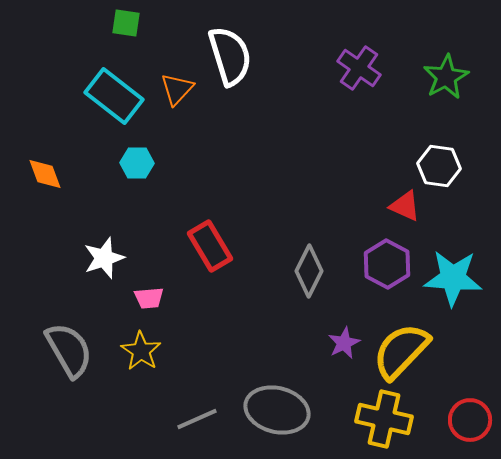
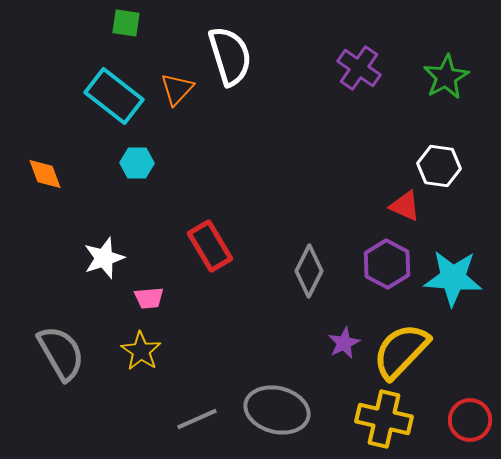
gray semicircle: moved 8 px left, 3 px down
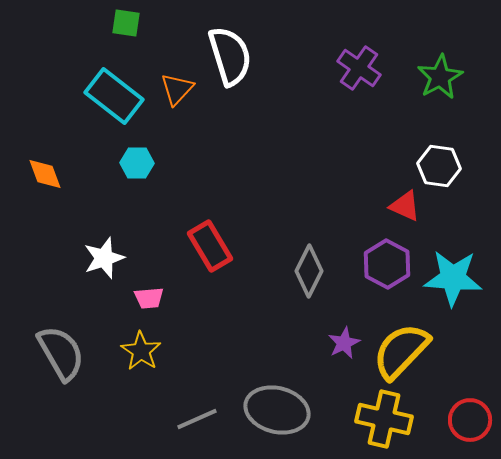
green star: moved 6 px left
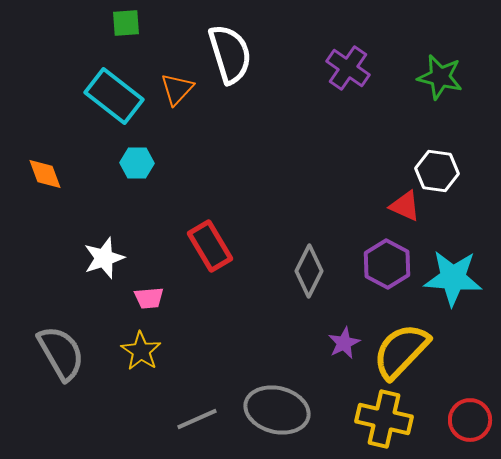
green square: rotated 12 degrees counterclockwise
white semicircle: moved 2 px up
purple cross: moved 11 px left
green star: rotated 30 degrees counterclockwise
white hexagon: moved 2 px left, 5 px down
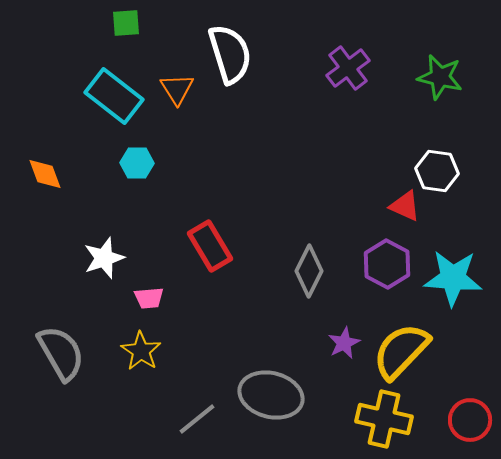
purple cross: rotated 18 degrees clockwise
orange triangle: rotated 15 degrees counterclockwise
gray ellipse: moved 6 px left, 15 px up
gray line: rotated 15 degrees counterclockwise
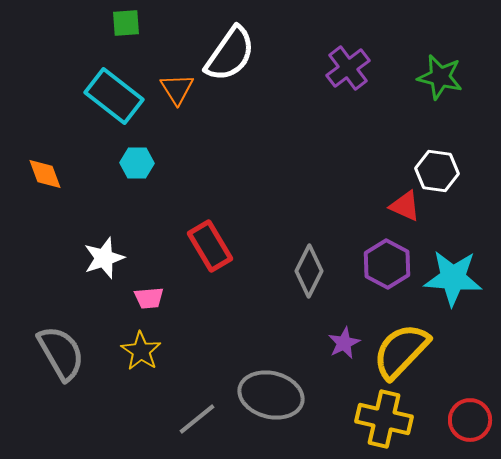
white semicircle: rotated 52 degrees clockwise
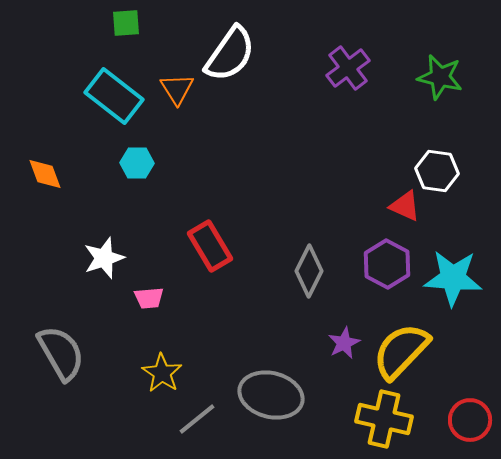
yellow star: moved 21 px right, 22 px down
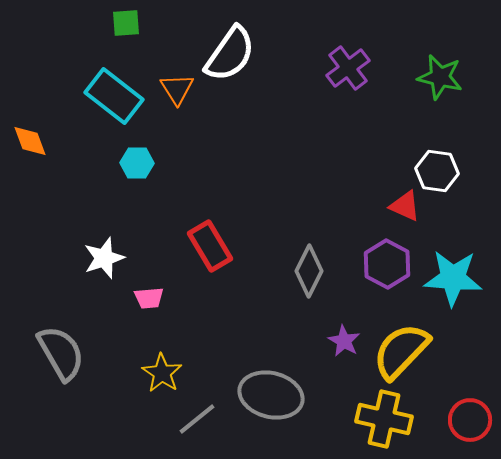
orange diamond: moved 15 px left, 33 px up
purple star: moved 2 px up; rotated 16 degrees counterclockwise
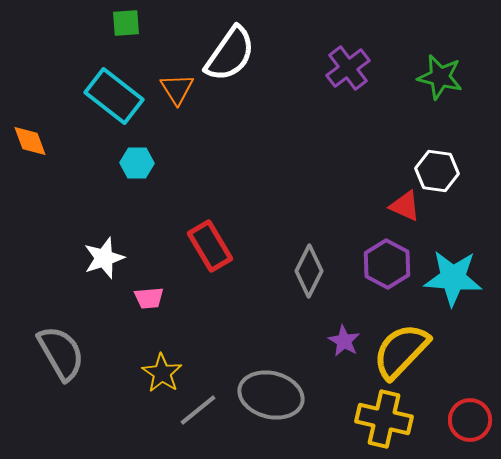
gray line: moved 1 px right, 9 px up
